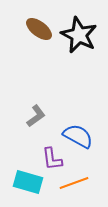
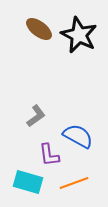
purple L-shape: moved 3 px left, 4 px up
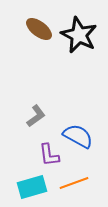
cyan rectangle: moved 4 px right, 5 px down; rotated 32 degrees counterclockwise
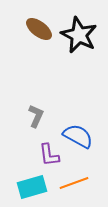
gray L-shape: rotated 30 degrees counterclockwise
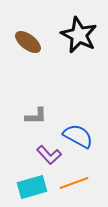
brown ellipse: moved 11 px left, 13 px down
gray L-shape: rotated 65 degrees clockwise
purple L-shape: rotated 35 degrees counterclockwise
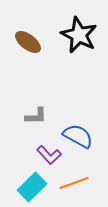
cyan rectangle: rotated 28 degrees counterclockwise
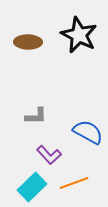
brown ellipse: rotated 36 degrees counterclockwise
blue semicircle: moved 10 px right, 4 px up
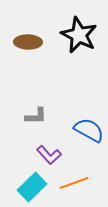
blue semicircle: moved 1 px right, 2 px up
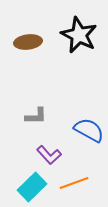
brown ellipse: rotated 8 degrees counterclockwise
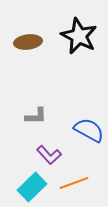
black star: moved 1 px down
